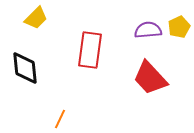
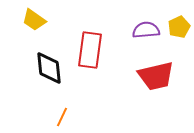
yellow trapezoid: moved 2 px left, 2 px down; rotated 80 degrees clockwise
purple semicircle: moved 2 px left
black diamond: moved 24 px right
red trapezoid: moved 6 px right, 2 px up; rotated 60 degrees counterclockwise
orange line: moved 2 px right, 2 px up
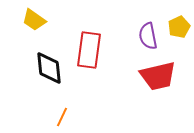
purple semicircle: moved 2 px right, 6 px down; rotated 96 degrees counterclockwise
red rectangle: moved 1 px left
red trapezoid: moved 2 px right
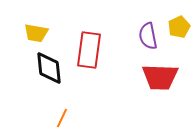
yellow trapezoid: moved 2 px right, 13 px down; rotated 25 degrees counterclockwise
red trapezoid: moved 2 px right, 1 px down; rotated 15 degrees clockwise
orange line: moved 1 px down
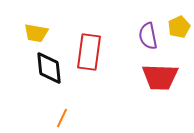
red rectangle: moved 2 px down
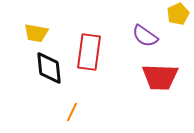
yellow pentagon: moved 1 px left, 13 px up
purple semicircle: moved 3 px left; rotated 44 degrees counterclockwise
orange line: moved 10 px right, 6 px up
